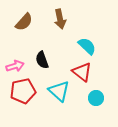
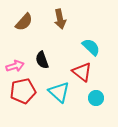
cyan semicircle: moved 4 px right, 1 px down
cyan triangle: moved 1 px down
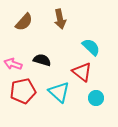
black semicircle: rotated 126 degrees clockwise
pink arrow: moved 2 px left, 2 px up; rotated 144 degrees counterclockwise
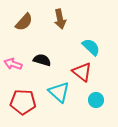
red pentagon: moved 11 px down; rotated 15 degrees clockwise
cyan circle: moved 2 px down
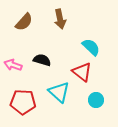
pink arrow: moved 1 px down
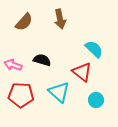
cyan semicircle: moved 3 px right, 2 px down
red pentagon: moved 2 px left, 7 px up
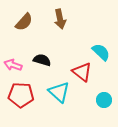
cyan semicircle: moved 7 px right, 3 px down
cyan circle: moved 8 px right
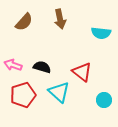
cyan semicircle: moved 19 px up; rotated 144 degrees clockwise
black semicircle: moved 7 px down
red pentagon: moved 2 px right; rotated 20 degrees counterclockwise
